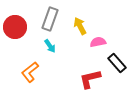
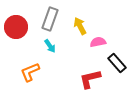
red circle: moved 1 px right
orange L-shape: rotated 15 degrees clockwise
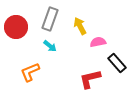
cyan arrow: rotated 16 degrees counterclockwise
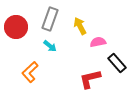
orange L-shape: rotated 20 degrees counterclockwise
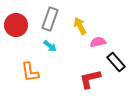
red circle: moved 2 px up
black rectangle: moved 1 px left, 1 px up
orange L-shape: rotated 55 degrees counterclockwise
